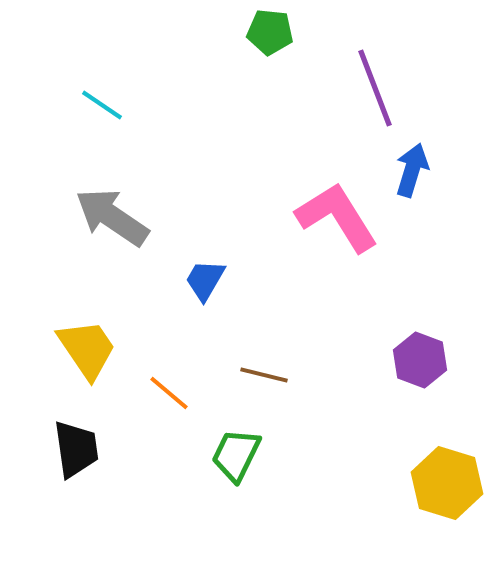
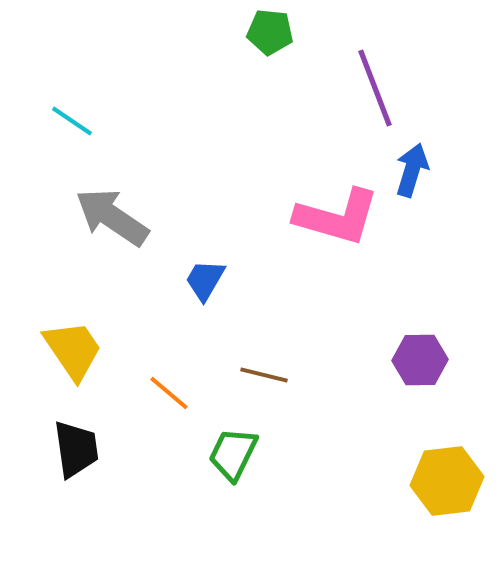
cyan line: moved 30 px left, 16 px down
pink L-shape: rotated 138 degrees clockwise
yellow trapezoid: moved 14 px left, 1 px down
purple hexagon: rotated 22 degrees counterclockwise
green trapezoid: moved 3 px left, 1 px up
yellow hexagon: moved 2 px up; rotated 24 degrees counterclockwise
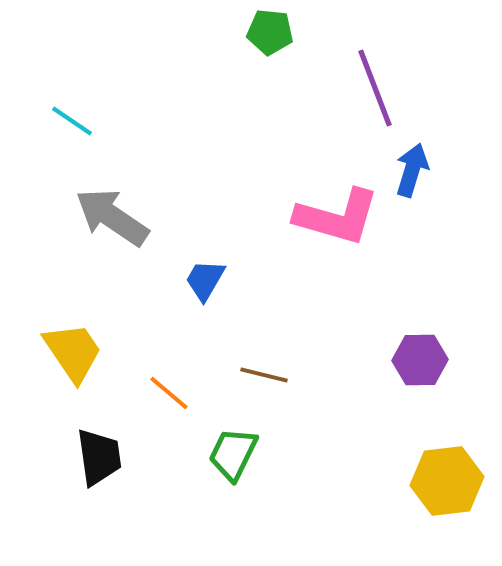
yellow trapezoid: moved 2 px down
black trapezoid: moved 23 px right, 8 px down
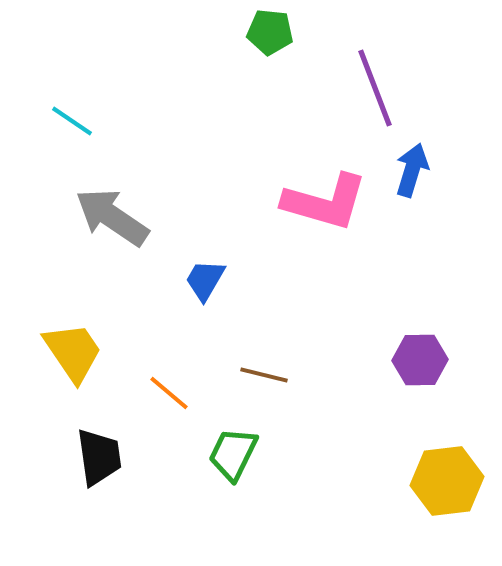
pink L-shape: moved 12 px left, 15 px up
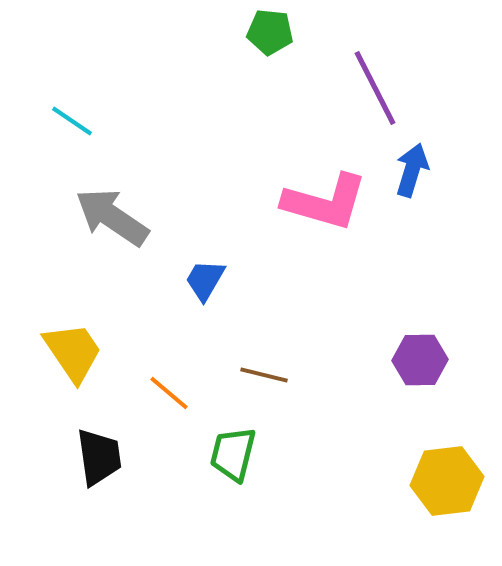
purple line: rotated 6 degrees counterclockwise
green trapezoid: rotated 12 degrees counterclockwise
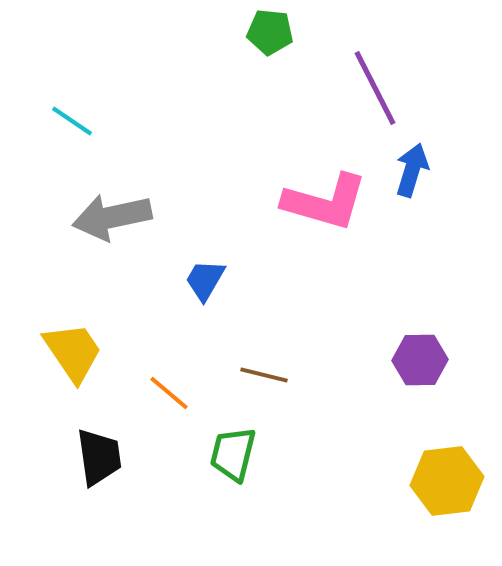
gray arrow: rotated 46 degrees counterclockwise
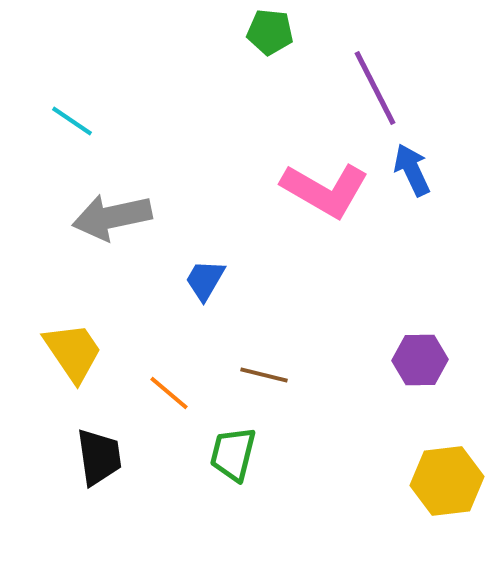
blue arrow: rotated 42 degrees counterclockwise
pink L-shape: moved 12 px up; rotated 14 degrees clockwise
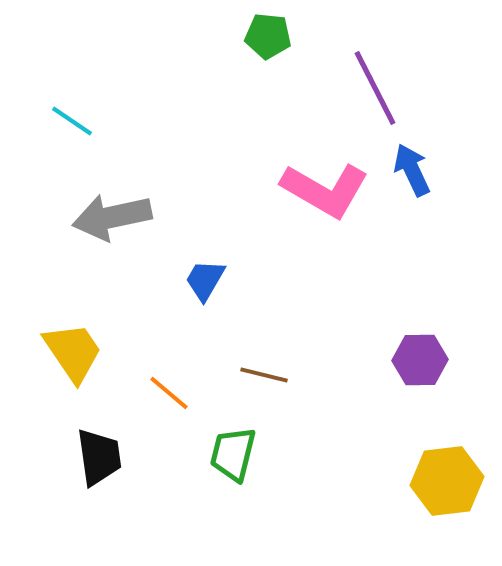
green pentagon: moved 2 px left, 4 px down
